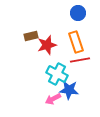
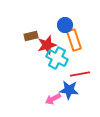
blue circle: moved 13 px left, 12 px down
orange rectangle: moved 2 px left, 2 px up
red line: moved 14 px down
cyan cross: moved 16 px up
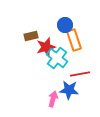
red star: moved 1 px left, 2 px down
cyan cross: rotated 10 degrees clockwise
pink arrow: rotated 133 degrees clockwise
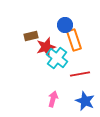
blue star: moved 16 px right, 11 px down; rotated 18 degrees clockwise
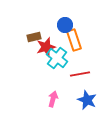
brown rectangle: moved 3 px right, 1 px down
blue star: moved 2 px right, 1 px up
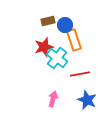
brown rectangle: moved 14 px right, 16 px up
red star: moved 2 px left
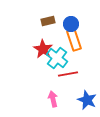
blue circle: moved 6 px right, 1 px up
red star: moved 1 px left, 2 px down; rotated 24 degrees counterclockwise
red line: moved 12 px left
pink arrow: rotated 28 degrees counterclockwise
